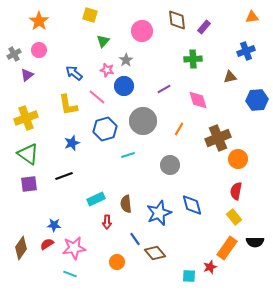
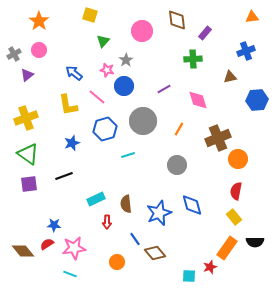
purple rectangle at (204, 27): moved 1 px right, 6 px down
gray circle at (170, 165): moved 7 px right
brown diamond at (21, 248): moved 2 px right, 3 px down; rotated 75 degrees counterclockwise
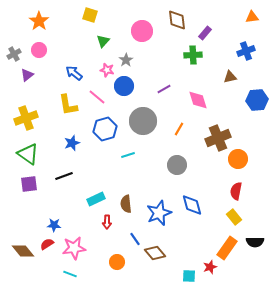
green cross at (193, 59): moved 4 px up
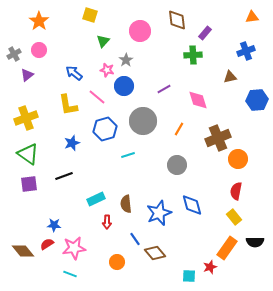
pink circle at (142, 31): moved 2 px left
